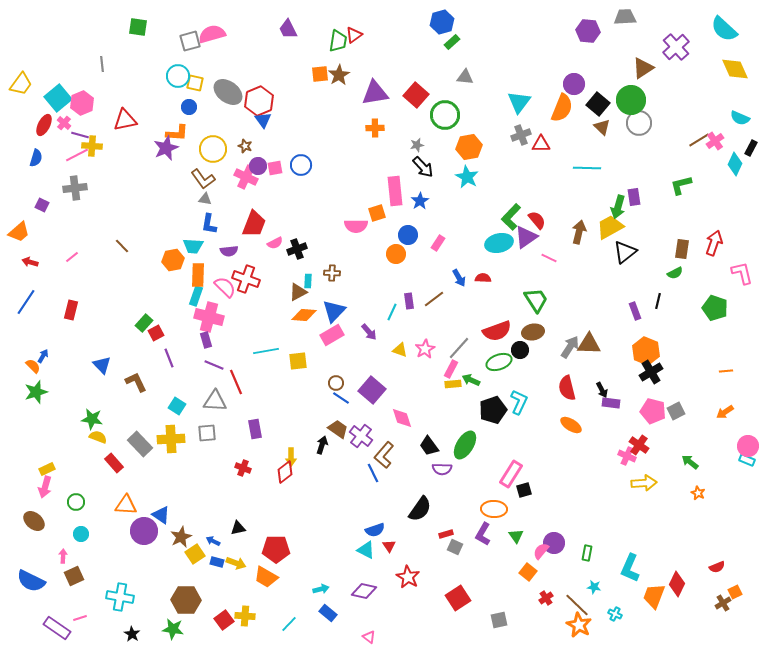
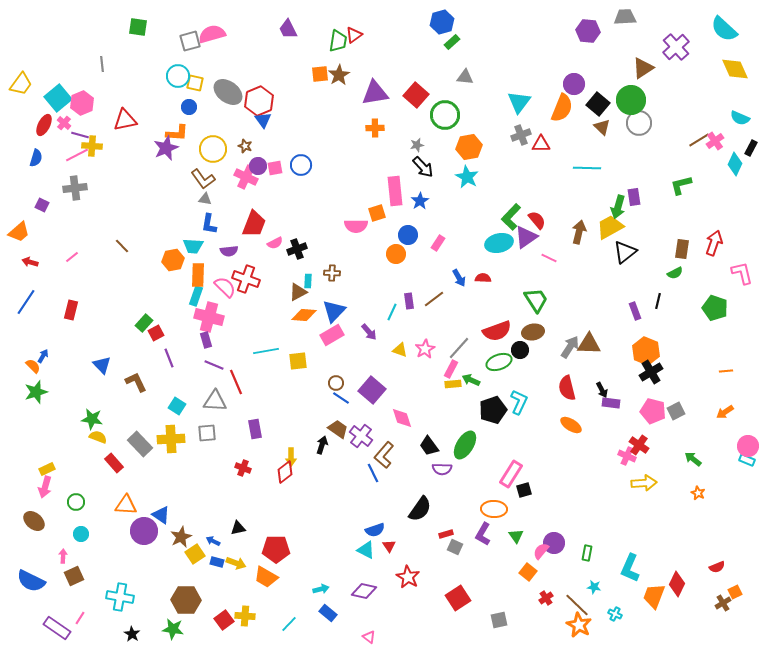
green arrow at (690, 462): moved 3 px right, 3 px up
pink line at (80, 618): rotated 40 degrees counterclockwise
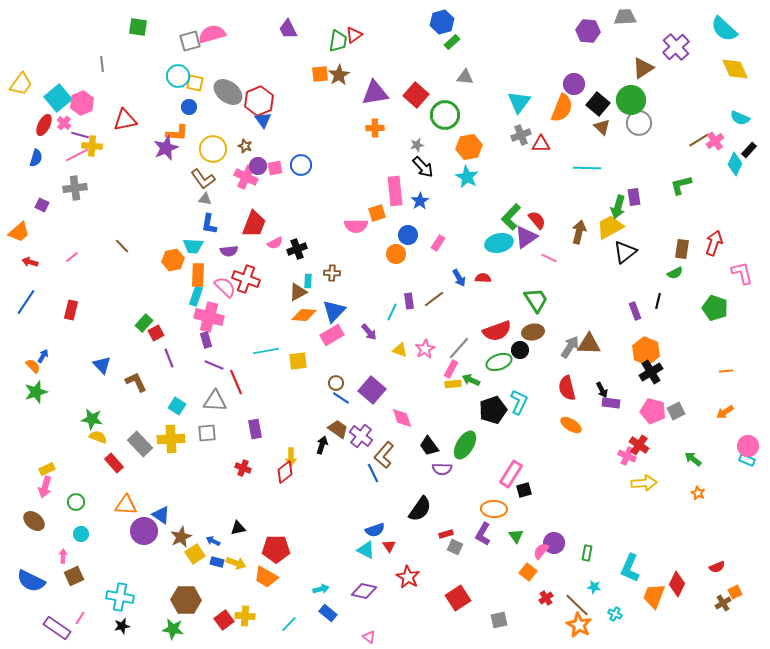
black rectangle at (751, 148): moved 2 px left, 2 px down; rotated 14 degrees clockwise
black star at (132, 634): moved 10 px left, 8 px up; rotated 28 degrees clockwise
